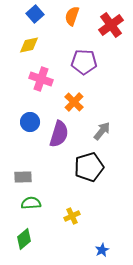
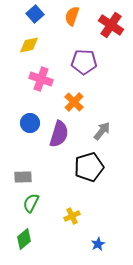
red cross: rotated 20 degrees counterclockwise
blue circle: moved 1 px down
green semicircle: rotated 60 degrees counterclockwise
blue star: moved 4 px left, 6 px up
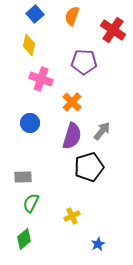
red cross: moved 2 px right, 5 px down
yellow diamond: rotated 65 degrees counterclockwise
orange cross: moved 2 px left
purple semicircle: moved 13 px right, 2 px down
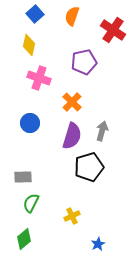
purple pentagon: rotated 15 degrees counterclockwise
pink cross: moved 2 px left, 1 px up
gray arrow: rotated 24 degrees counterclockwise
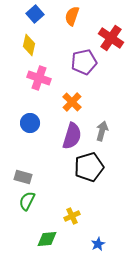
red cross: moved 2 px left, 8 px down
gray rectangle: rotated 18 degrees clockwise
green semicircle: moved 4 px left, 2 px up
green diamond: moved 23 px right; rotated 35 degrees clockwise
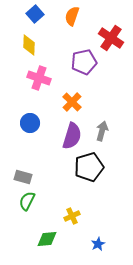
yellow diamond: rotated 10 degrees counterclockwise
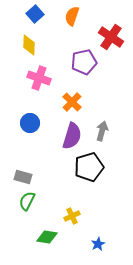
red cross: moved 1 px up
green diamond: moved 2 px up; rotated 15 degrees clockwise
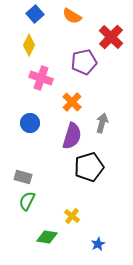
orange semicircle: rotated 78 degrees counterclockwise
red cross: rotated 10 degrees clockwise
yellow diamond: rotated 25 degrees clockwise
pink cross: moved 2 px right
gray arrow: moved 8 px up
yellow cross: rotated 28 degrees counterclockwise
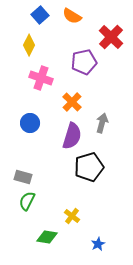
blue square: moved 5 px right, 1 px down
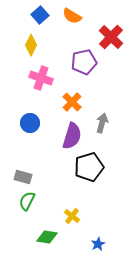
yellow diamond: moved 2 px right
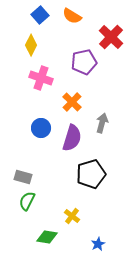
blue circle: moved 11 px right, 5 px down
purple semicircle: moved 2 px down
black pentagon: moved 2 px right, 7 px down
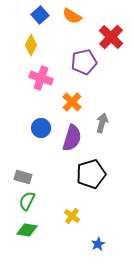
green diamond: moved 20 px left, 7 px up
